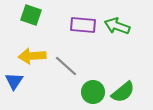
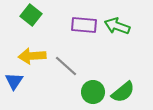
green square: rotated 20 degrees clockwise
purple rectangle: moved 1 px right
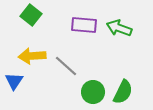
green arrow: moved 2 px right, 2 px down
green semicircle: rotated 25 degrees counterclockwise
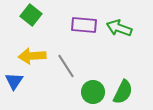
gray line: rotated 15 degrees clockwise
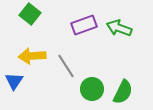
green square: moved 1 px left, 1 px up
purple rectangle: rotated 25 degrees counterclockwise
green circle: moved 1 px left, 3 px up
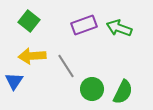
green square: moved 1 px left, 7 px down
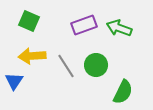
green square: rotated 15 degrees counterclockwise
green circle: moved 4 px right, 24 px up
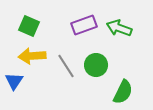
green square: moved 5 px down
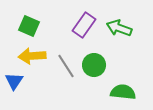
purple rectangle: rotated 35 degrees counterclockwise
green circle: moved 2 px left
green semicircle: rotated 110 degrees counterclockwise
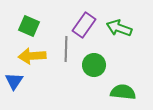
gray line: moved 17 px up; rotated 35 degrees clockwise
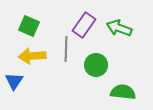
green circle: moved 2 px right
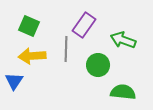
green arrow: moved 4 px right, 12 px down
green circle: moved 2 px right
